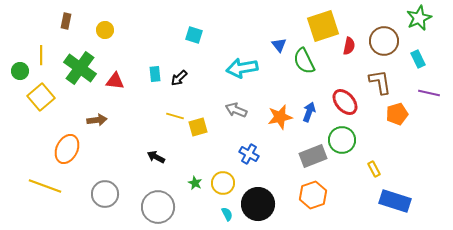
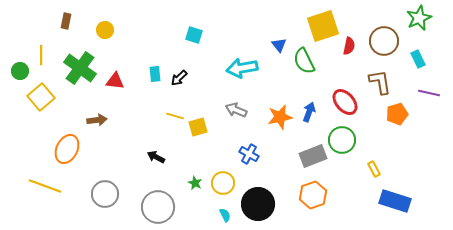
cyan semicircle at (227, 214): moved 2 px left, 1 px down
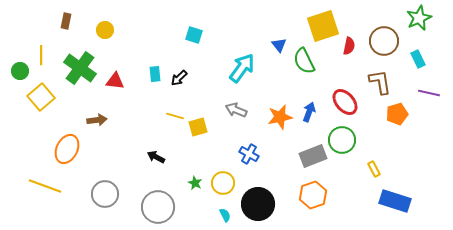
cyan arrow at (242, 68): rotated 136 degrees clockwise
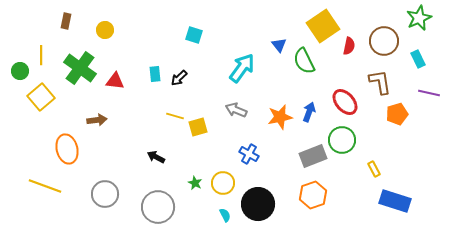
yellow square at (323, 26): rotated 16 degrees counterclockwise
orange ellipse at (67, 149): rotated 40 degrees counterclockwise
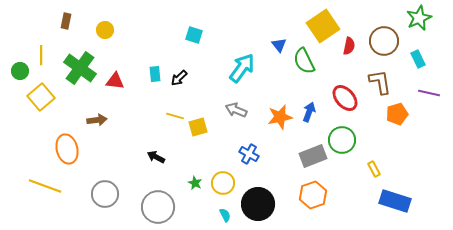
red ellipse at (345, 102): moved 4 px up
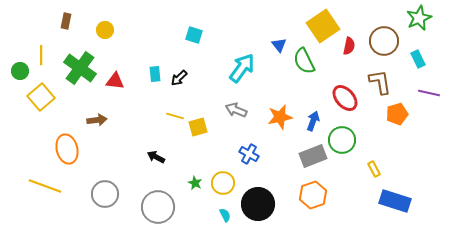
blue arrow at (309, 112): moved 4 px right, 9 px down
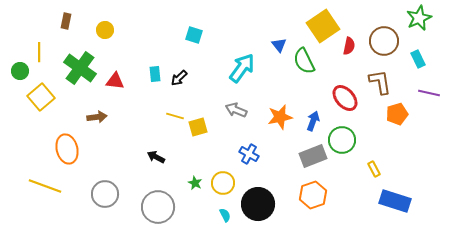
yellow line at (41, 55): moved 2 px left, 3 px up
brown arrow at (97, 120): moved 3 px up
